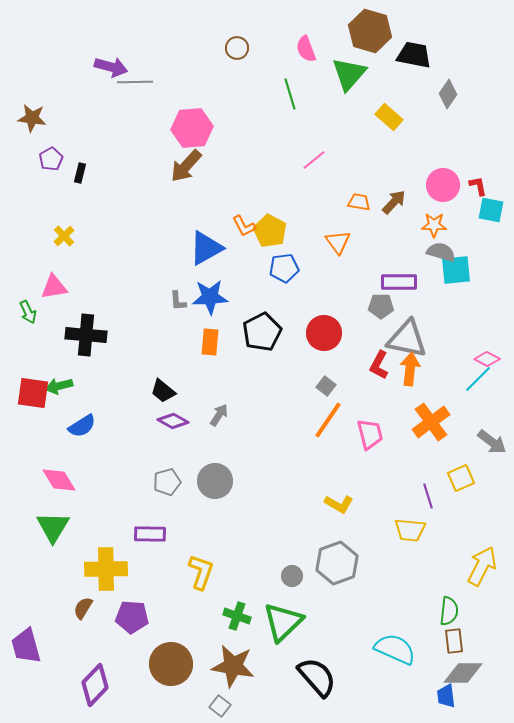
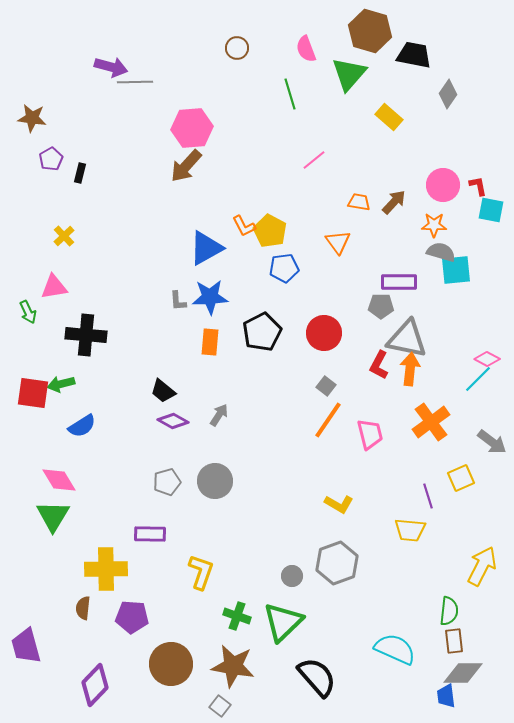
green arrow at (59, 386): moved 2 px right, 2 px up
green triangle at (53, 527): moved 11 px up
brown semicircle at (83, 608): rotated 25 degrees counterclockwise
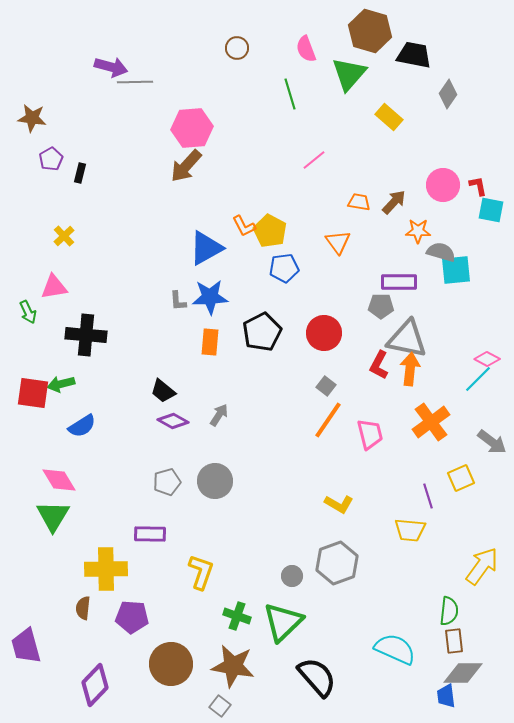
orange star at (434, 225): moved 16 px left, 6 px down
yellow arrow at (482, 566): rotated 9 degrees clockwise
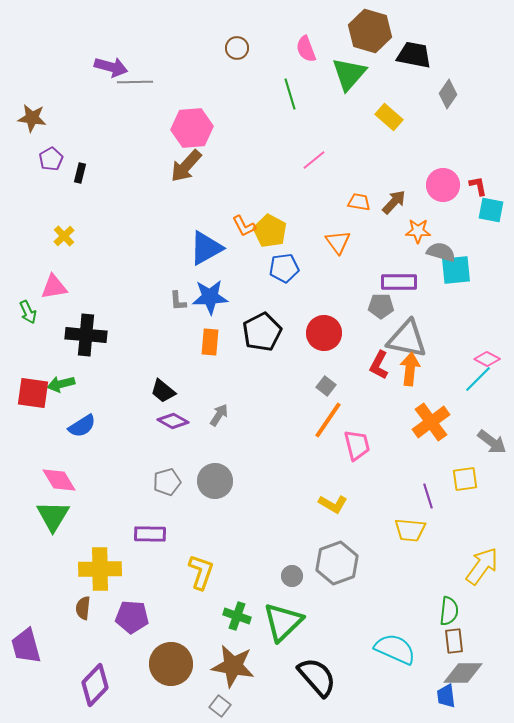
pink trapezoid at (370, 434): moved 13 px left, 11 px down
yellow square at (461, 478): moved 4 px right, 1 px down; rotated 16 degrees clockwise
yellow L-shape at (339, 504): moved 6 px left
yellow cross at (106, 569): moved 6 px left
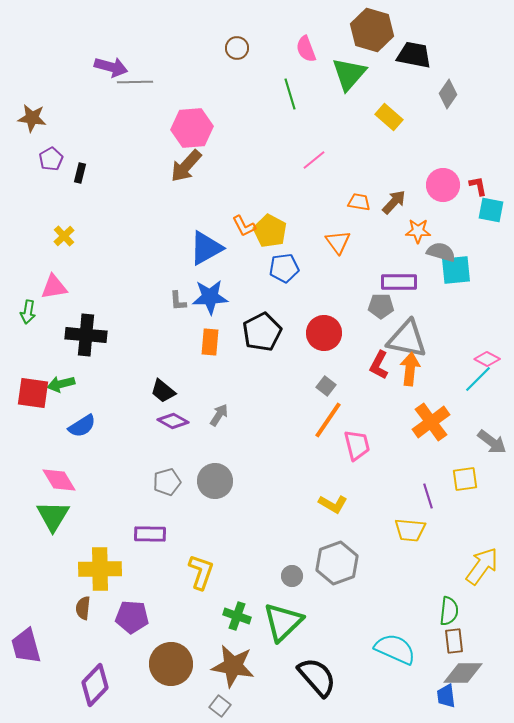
brown hexagon at (370, 31): moved 2 px right, 1 px up
green arrow at (28, 312): rotated 35 degrees clockwise
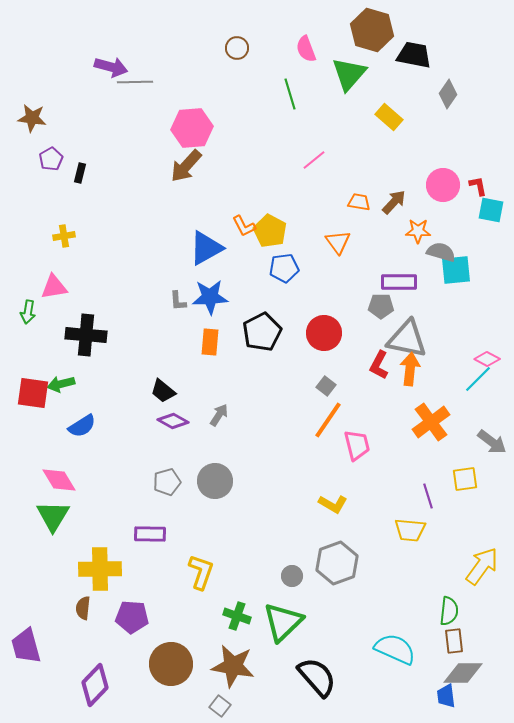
yellow cross at (64, 236): rotated 35 degrees clockwise
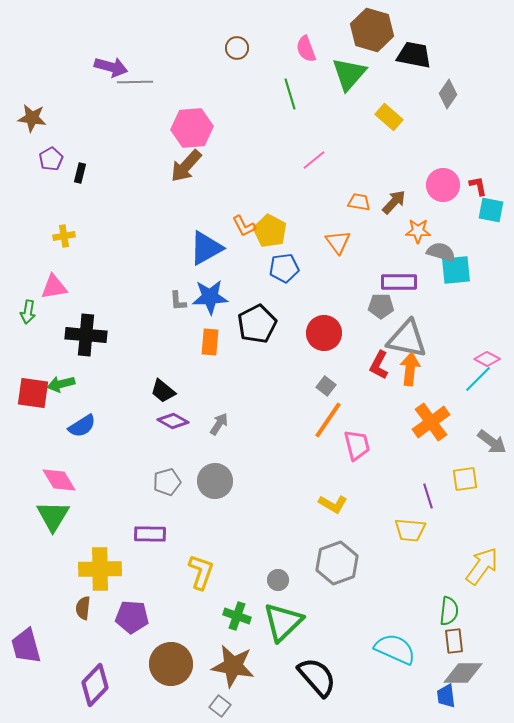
black pentagon at (262, 332): moved 5 px left, 8 px up
gray arrow at (219, 415): moved 9 px down
gray circle at (292, 576): moved 14 px left, 4 px down
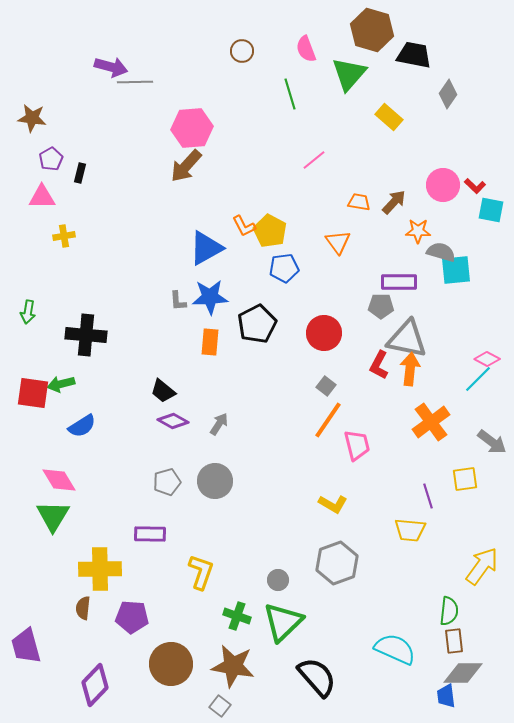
brown circle at (237, 48): moved 5 px right, 3 px down
red L-shape at (478, 186): moved 3 px left; rotated 145 degrees clockwise
pink triangle at (54, 287): moved 12 px left, 90 px up; rotated 8 degrees clockwise
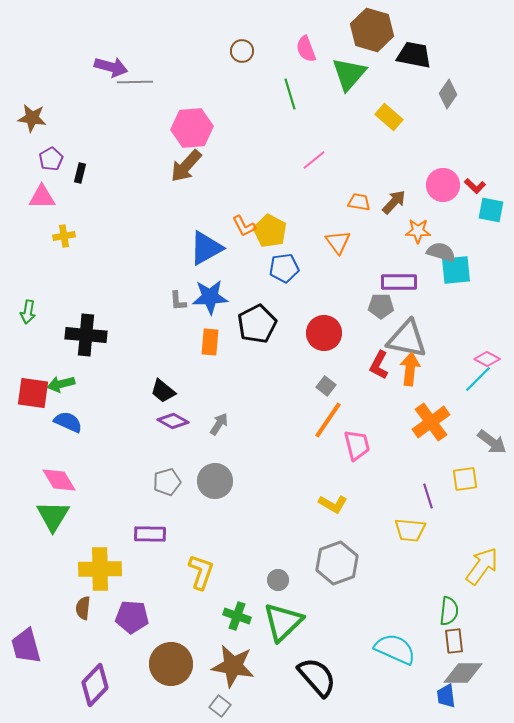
blue semicircle at (82, 426): moved 14 px left, 4 px up; rotated 124 degrees counterclockwise
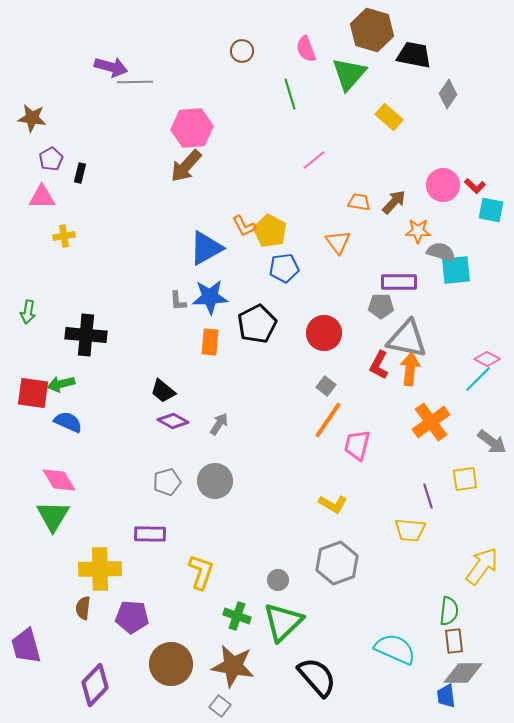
pink trapezoid at (357, 445): rotated 152 degrees counterclockwise
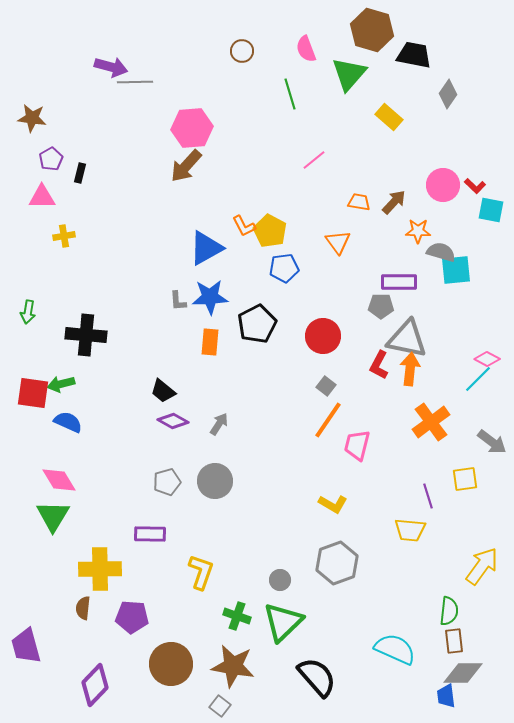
red circle at (324, 333): moved 1 px left, 3 px down
gray circle at (278, 580): moved 2 px right
